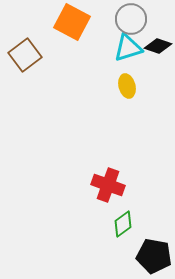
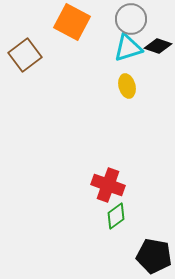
green diamond: moved 7 px left, 8 px up
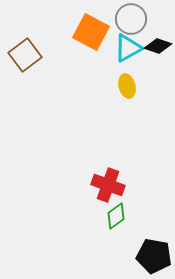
orange square: moved 19 px right, 10 px down
cyan triangle: rotated 12 degrees counterclockwise
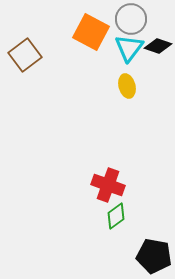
cyan triangle: moved 1 px right; rotated 24 degrees counterclockwise
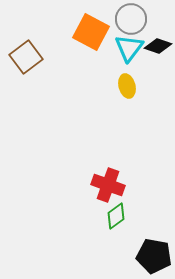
brown square: moved 1 px right, 2 px down
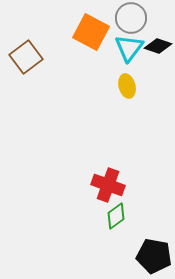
gray circle: moved 1 px up
